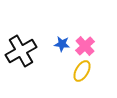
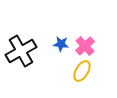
blue star: moved 1 px left
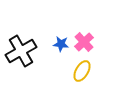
pink cross: moved 1 px left, 4 px up
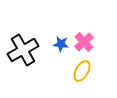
black cross: moved 2 px right, 1 px up
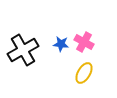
pink cross: rotated 18 degrees counterclockwise
yellow ellipse: moved 2 px right, 2 px down
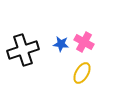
black cross: rotated 12 degrees clockwise
yellow ellipse: moved 2 px left
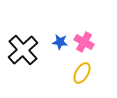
blue star: moved 1 px left, 2 px up
black cross: rotated 24 degrees counterclockwise
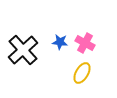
pink cross: moved 1 px right, 1 px down
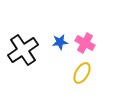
blue star: rotated 14 degrees counterclockwise
black cross: rotated 8 degrees clockwise
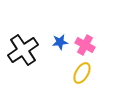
pink cross: moved 2 px down
